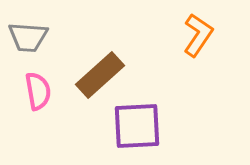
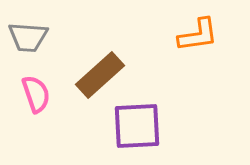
orange L-shape: rotated 48 degrees clockwise
pink semicircle: moved 2 px left, 3 px down; rotated 9 degrees counterclockwise
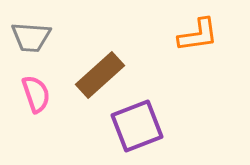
gray trapezoid: moved 3 px right
purple square: rotated 18 degrees counterclockwise
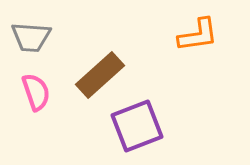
pink semicircle: moved 2 px up
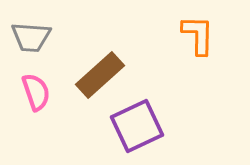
orange L-shape: rotated 81 degrees counterclockwise
purple square: rotated 4 degrees counterclockwise
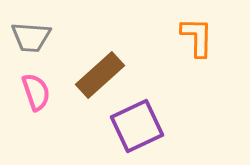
orange L-shape: moved 1 px left, 2 px down
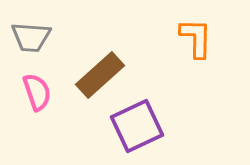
orange L-shape: moved 1 px left, 1 px down
pink semicircle: moved 1 px right
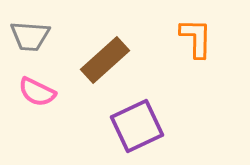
gray trapezoid: moved 1 px left, 1 px up
brown rectangle: moved 5 px right, 15 px up
pink semicircle: rotated 135 degrees clockwise
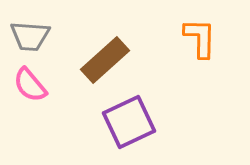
orange L-shape: moved 4 px right
pink semicircle: moved 7 px left, 7 px up; rotated 24 degrees clockwise
purple square: moved 8 px left, 4 px up
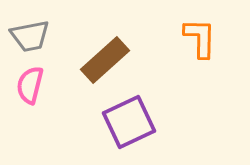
gray trapezoid: rotated 15 degrees counterclockwise
pink semicircle: rotated 54 degrees clockwise
